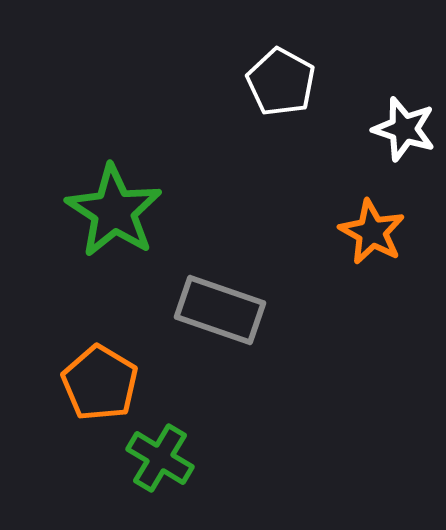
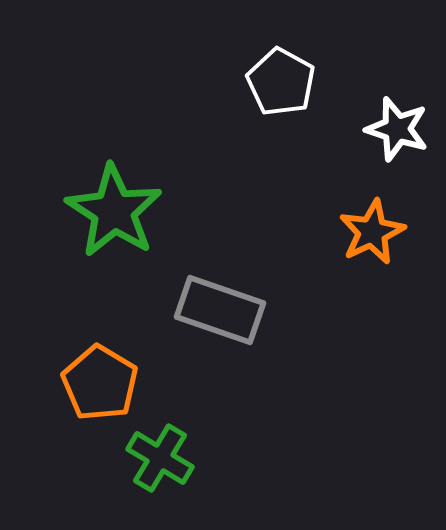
white star: moved 7 px left
orange star: rotated 18 degrees clockwise
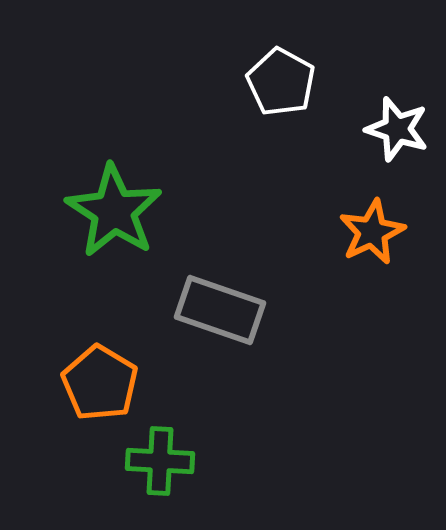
green cross: moved 3 px down; rotated 28 degrees counterclockwise
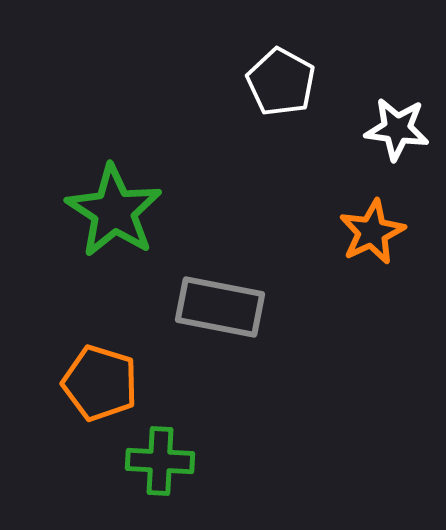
white star: rotated 10 degrees counterclockwise
gray rectangle: moved 3 px up; rotated 8 degrees counterclockwise
orange pentagon: rotated 14 degrees counterclockwise
